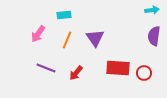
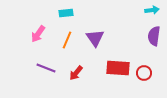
cyan rectangle: moved 2 px right, 2 px up
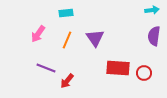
red arrow: moved 9 px left, 8 px down
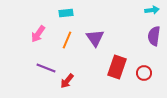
red rectangle: moved 1 px left, 1 px up; rotated 75 degrees counterclockwise
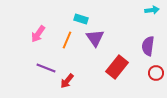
cyan rectangle: moved 15 px right, 6 px down; rotated 24 degrees clockwise
purple semicircle: moved 6 px left, 10 px down
red rectangle: rotated 20 degrees clockwise
red circle: moved 12 px right
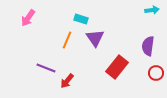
pink arrow: moved 10 px left, 16 px up
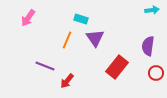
purple line: moved 1 px left, 2 px up
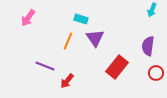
cyan arrow: rotated 120 degrees clockwise
orange line: moved 1 px right, 1 px down
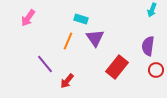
purple line: moved 2 px up; rotated 30 degrees clockwise
red circle: moved 3 px up
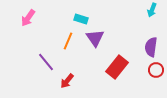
purple semicircle: moved 3 px right, 1 px down
purple line: moved 1 px right, 2 px up
